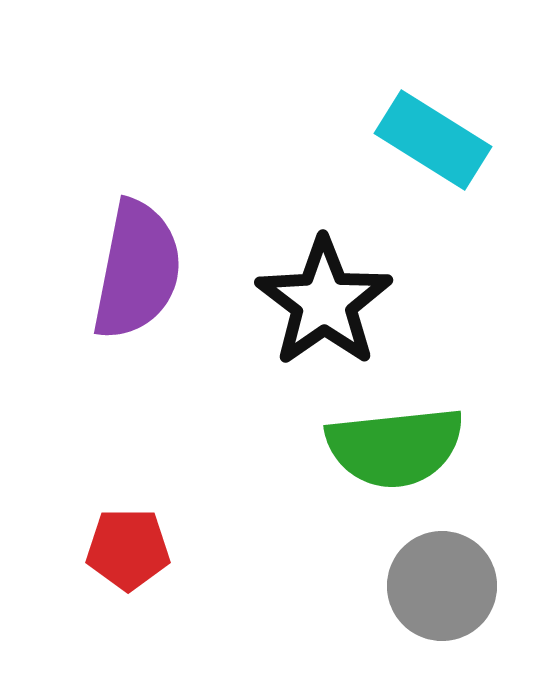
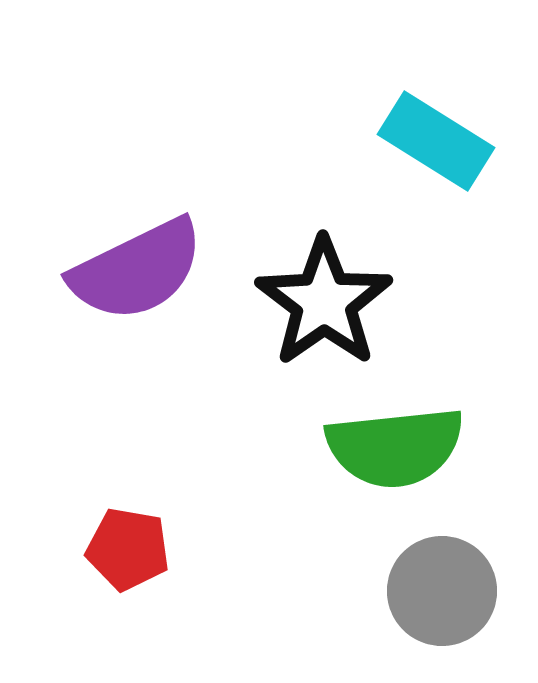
cyan rectangle: moved 3 px right, 1 px down
purple semicircle: rotated 53 degrees clockwise
red pentagon: rotated 10 degrees clockwise
gray circle: moved 5 px down
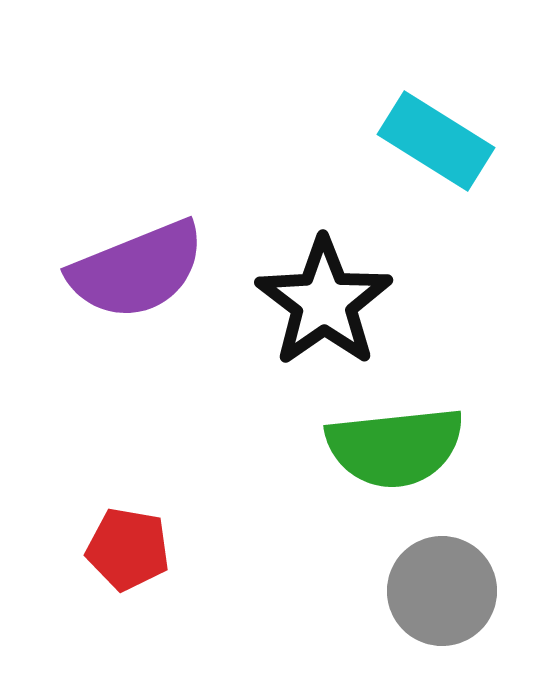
purple semicircle: rotated 4 degrees clockwise
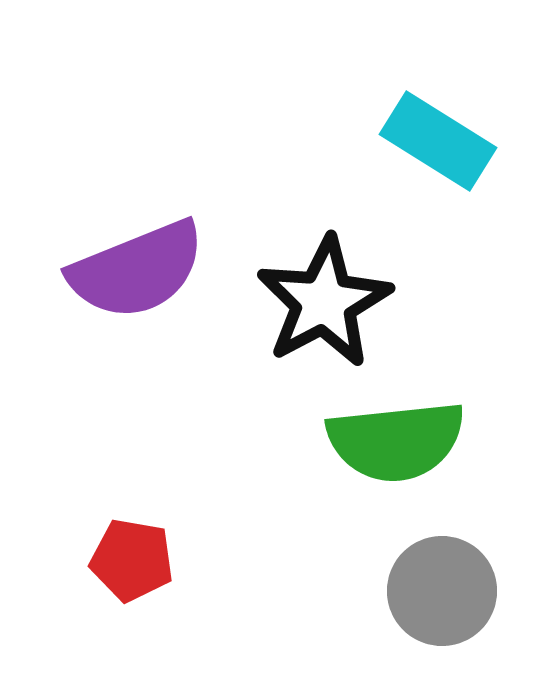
cyan rectangle: moved 2 px right
black star: rotated 7 degrees clockwise
green semicircle: moved 1 px right, 6 px up
red pentagon: moved 4 px right, 11 px down
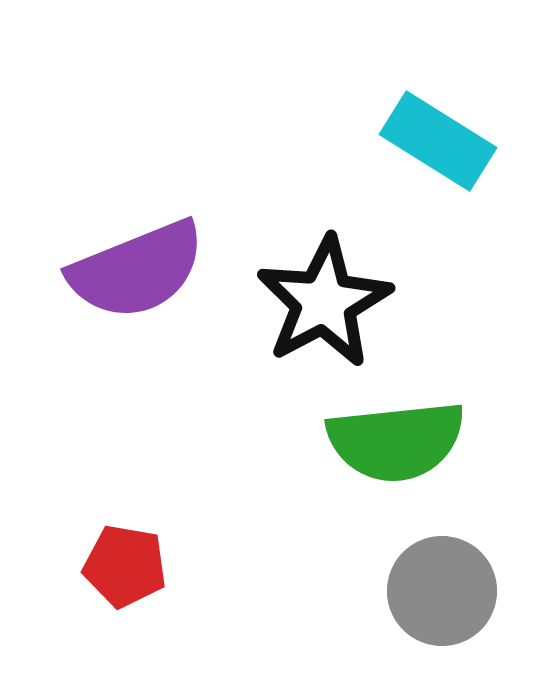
red pentagon: moved 7 px left, 6 px down
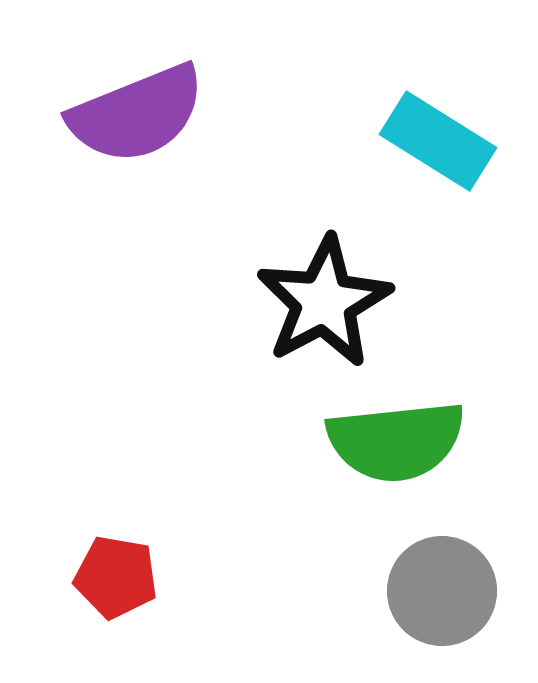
purple semicircle: moved 156 px up
red pentagon: moved 9 px left, 11 px down
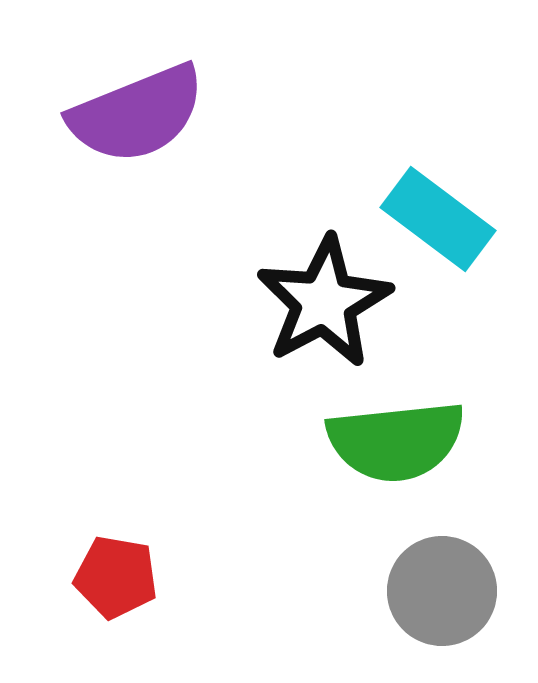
cyan rectangle: moved 78 px down; rotated 5 degrees clockwise
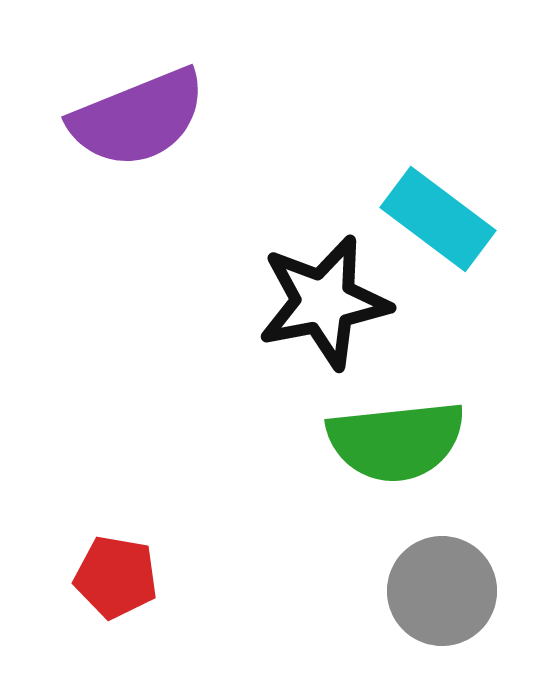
purple semicircle: moved 1 px right, 4 px down
black star: rotated 17 degrees clockwise
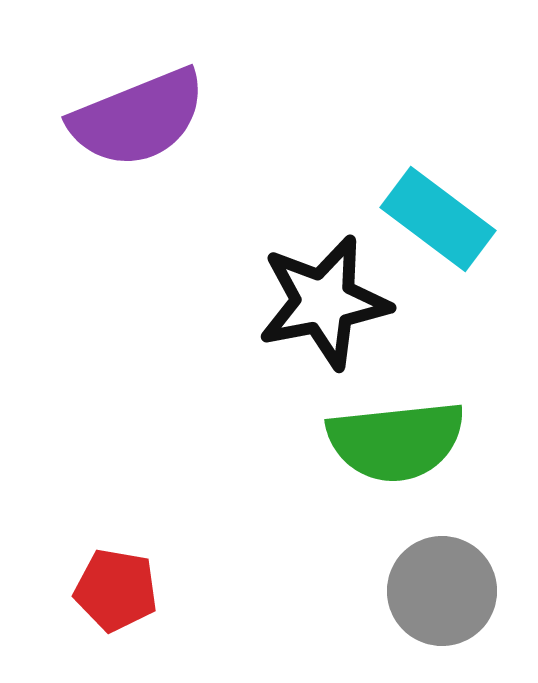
red pentagon: moved 13 px down
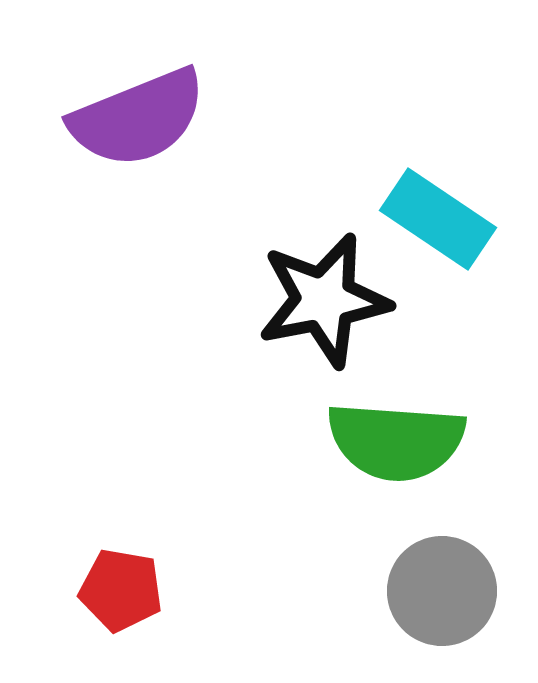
cyan rectangle: rotated 3 degrees counterclockwise
black star: moved 2 px up
green semicircle: rotated 10 degrees clockwise
red pentagon: moved 5 px right
